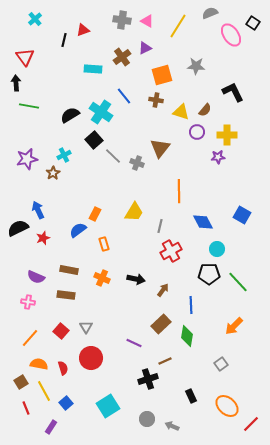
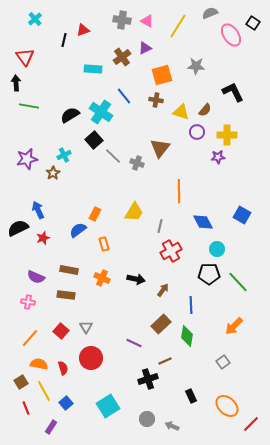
gray square at (221, 364): moved 2 px right, 2 px up
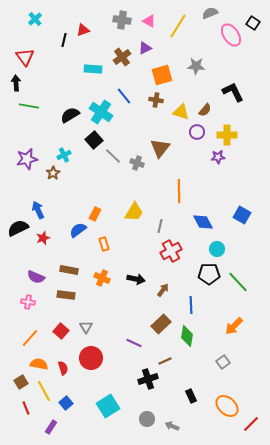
pink triangle at (147, 21): moved 2 px right
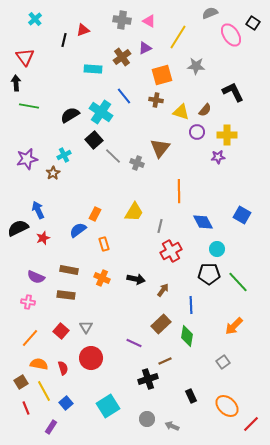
yellow line at (178, 26): moved 11 px down
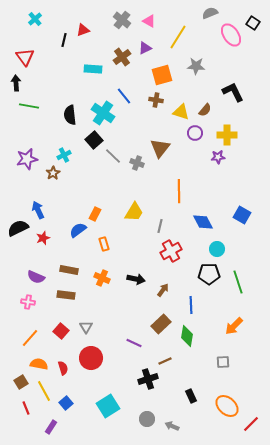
gray cross at (122, 20): rotated 30 degrees clockwise
cyan cross at (101, 112): moved 2 px right, 1 px down
black semicircle at (70, 115): rotated 66 degrees counterclockwise
purple circle at (197, 132): moved 2 px left, 1 px down
green line at (238, 282): rotated 25 degrees clockwise
gray square at (223, 362): rotated 32 degrees clockwise
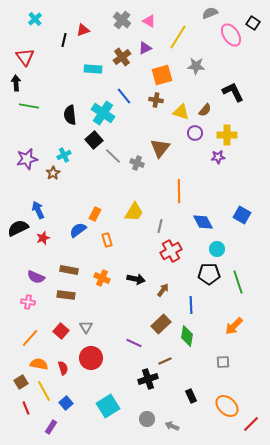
orange rectangle at (104, 244): moved 3 px right, 4 px up
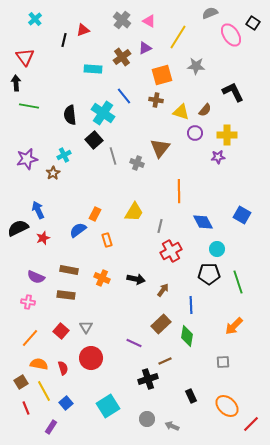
gray line at (113, 156): rotated 30 degrees clockwise
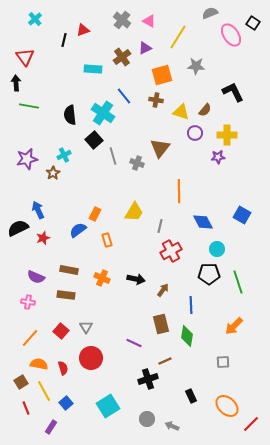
brown rectangle at (161, 324): rotated 60 degrees counterclockwise
